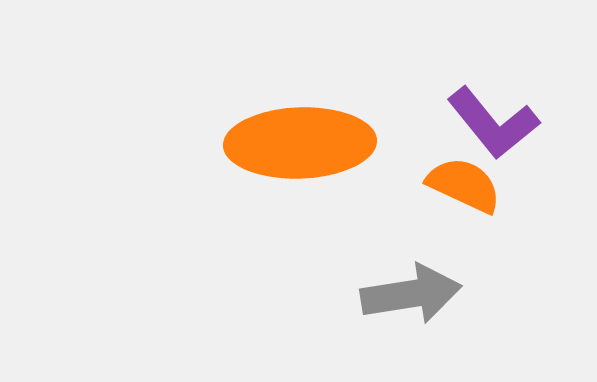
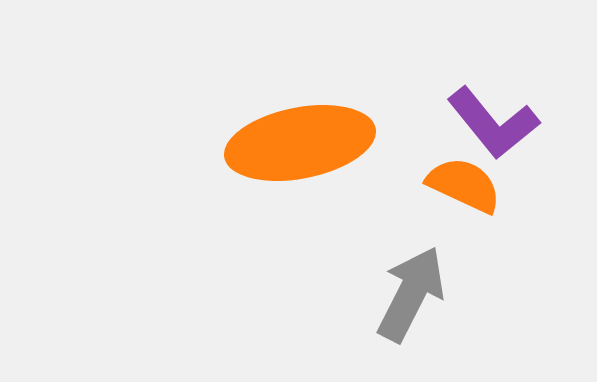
orange ellipse: rotated 9 degrees counterclockwise
gray arrow: rotated 54 degrees counterclockwise
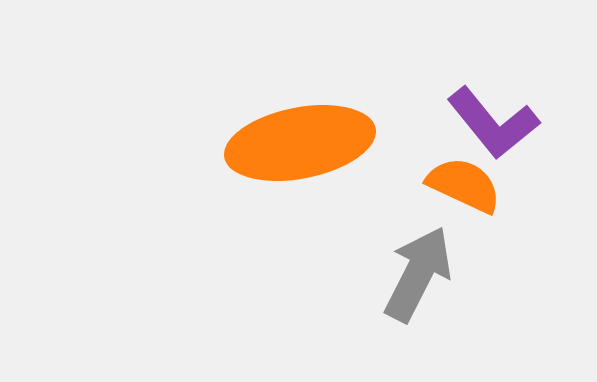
gray arrow: moved 7 px right, 20 px up
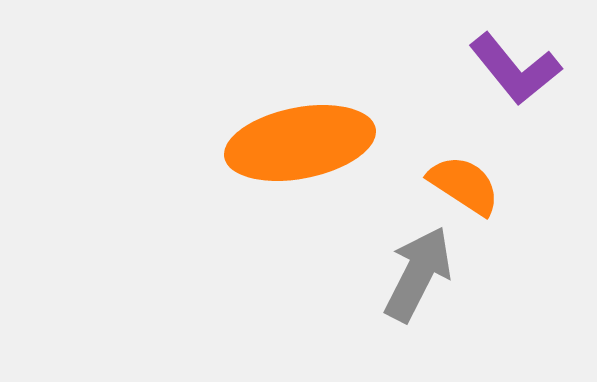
purple L-shape: moved 22 px right, 54 px up
orange semicircle: rotated 8 degrees clockwise
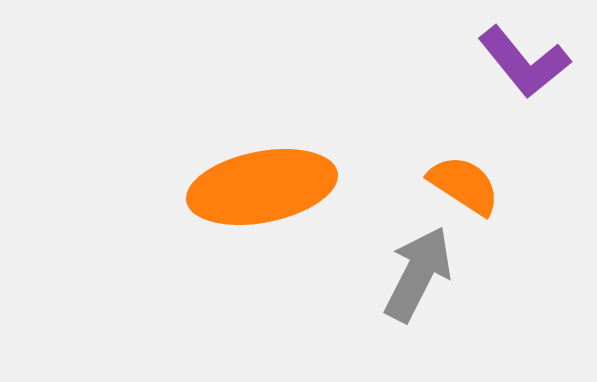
purple L-shape: moved 9 px right, 7 px up
orange ellipse: moved 38 px left, 44 px down
